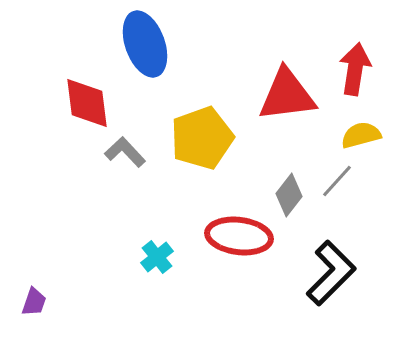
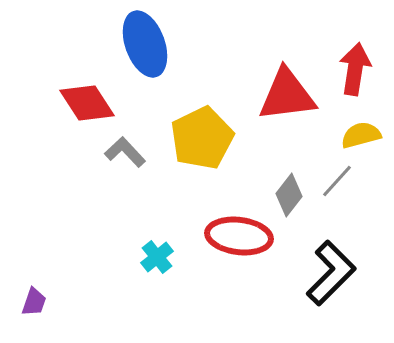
red diamond: rotated 26 degrees counterclockwise
yellow pentagon: rotated 6 degrees counterclockwise
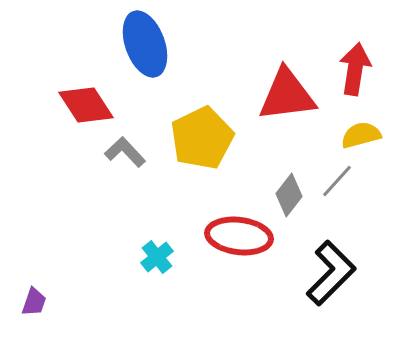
red diamond: moved 1 px left, 2 px down
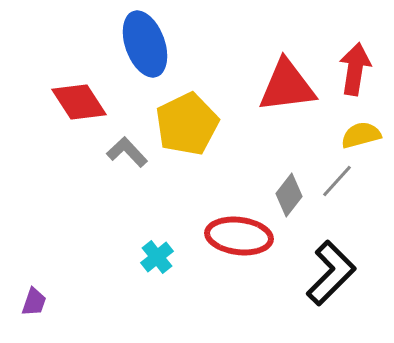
red triangle: moved 9 px up
red diamond: moved 7 px left, 3 px up
yellow pentagon: moved 15 px left, 14 px up
gray L-shape: moved 2 px right
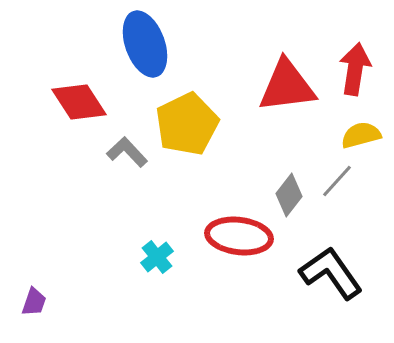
black L-shape: rotated 80 degrees counterclockwise
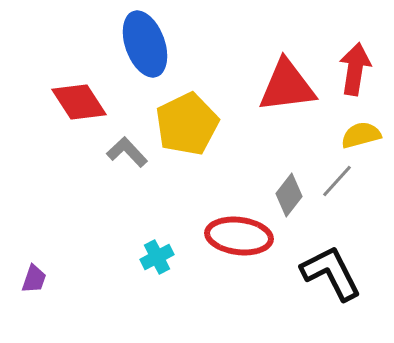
cyan cross: rotated 12 degrees clockwise
black L-shape: rotated 8 degrees clockwise
purple trapezoid: moved 23 px up
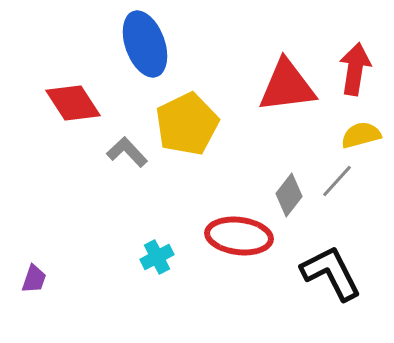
red diamond: moved 6 px left, 1 px down
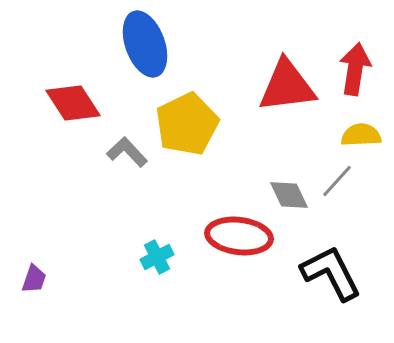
yellow semicircle: rotated 12 degrees clockwise
gray diamond: rotated 63 degrees counterclockwise
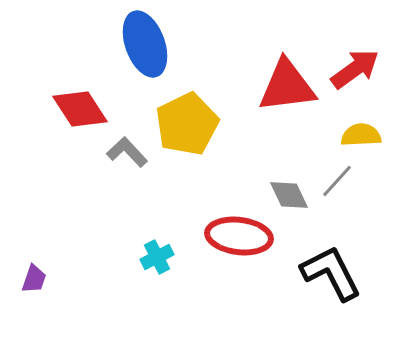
red arrow: rotated 45 degrees clockwise
red diamond: moved 7 px right, 6 px down
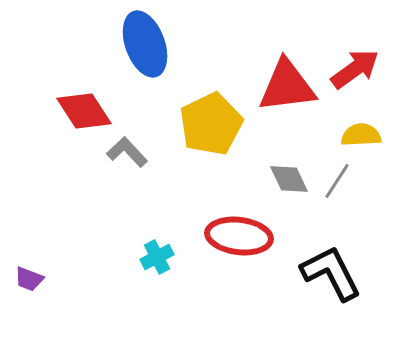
red diamond: moved 4 px right, 2 px down
yellow pentagon: moved 24 px right
gray line: rotated 9 degrees counterclockwise
gray diamond: moved 16 px up
purple trapezoid: moved 5 px left; rotated 92 degrees clockwise
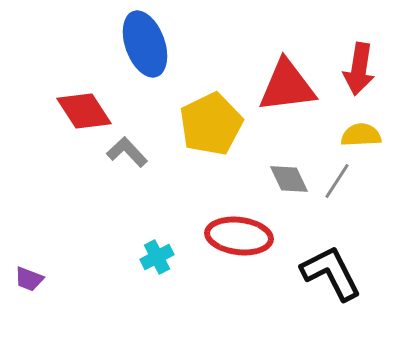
red arrow: moved 4 px right; rotated 135 degrees clockwise
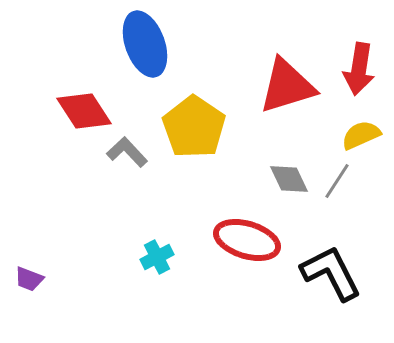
red triangle: rotated 10 degrees counterclockwise
yellow pentagon: moved 17 px left, 3 px down; rotated 12 degrees counterclockwise
yellow semicircle: rotated 21 degrees counterclockwise
red ellipse: moved 8 px right, 4 px down; rotated 10 degrees clockwise
